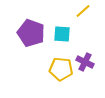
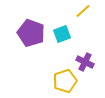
cyan square: rotated 24 degrees counterclockwise
yellow pentagon: moved 4 px right, 12 px down; rotated 25 degrees counterclockwise
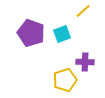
purple cross: rotated 24 degrees counterclockwise
yellow pentagon: moved 1 px up
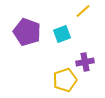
purple pentagon: moved 4 px left, 1 px up
purple cross: rotated 12 degrees counterclockwise
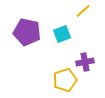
purple pentagon: rotated 8 degrees counterclockwise
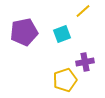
purple pentagon: moved 3 px left; rotated 24 degrees counterclockwise
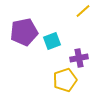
cyan square: moved 10 px left, 7 px down
purple cross: moved 6 px left, 4 px up
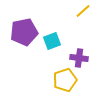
purple cross: rotated 18 degrees clockwise
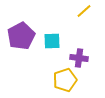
yellow line: moved 1 px right
purple pentagon: moved 3 px left, 4 px down; rotated 16 degrees counterclockwise
cyan square: rotated 18 degrees clockwise
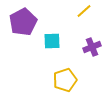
purple pentagon: moved 2 px right, 14 px up
purple cross: moved 13 px right, 11 px up; rotated 30 degrees counterclockwise
